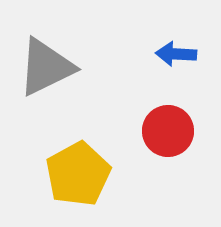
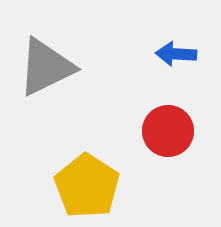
yellow pentagon: moved 9 px right, 12 px down; rotated 10 degrees counterclockwise
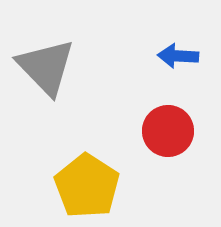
blue arrow: moved 2 px right, 2 px down
gray triangle: rotated 48 degrees counterclockwise
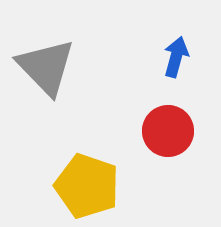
blue arrow: moved 2 px left, 1 px down; rotated 102 degrees clockwise
yellow pentagon: rotated 14 degrees counterclockwise
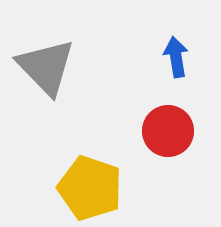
blue arrow: rotated 24 degrees counterclockwise
yellow pentagon: moved 3 px right, 2 px down
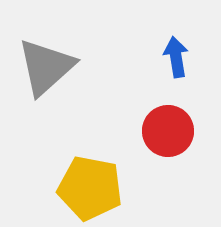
gray triangle: rotated 32 degrees clockwise
yellow pentagon: rotated 8 degrees counterclockwise
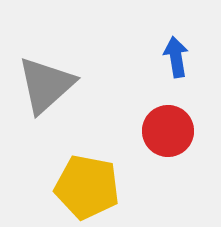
gray triangle: moved 18 px down
yellow pentagon: moved 3 px left, 1 px up
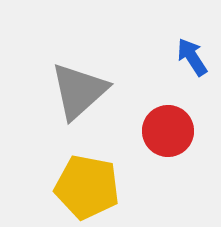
blue arrow: moved 16 px right; rotated 24 degrees counterclockwise
gray triangle: moved 33 px right, 6 px down
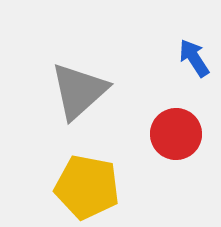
blue arrow: moved 2 px right, 1 px down
red circle: moved 8 px right, 3 px down
